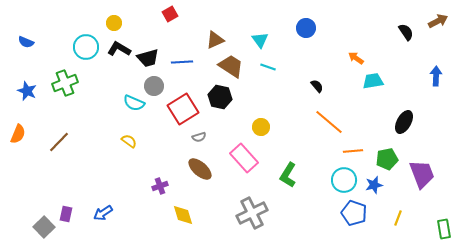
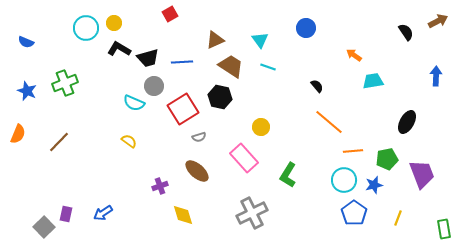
cyan circle at (86, 47): moved 19 px up
orange arrow at (356, 58): moved 2 px left, 3 px up
black ellipse at (404, 122): moved 3 px right
brown ellipse at (200, 169): moved 3 px left, 2 px down
blue pentagon at (354, 213): rotated 15 degrees clockwise
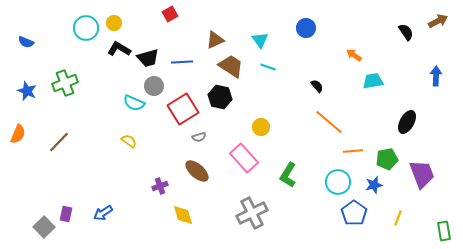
cyan circle at (344, 180): moved 6 px left, 2 px down
green rectangle at (444, 229): moved 2 px down
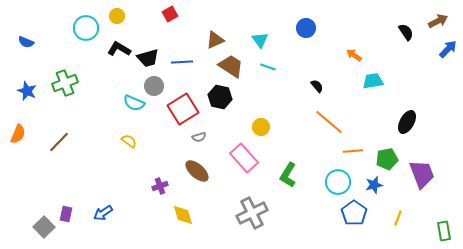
yellow circle at (114, 23): moved 3 px right, 7 px up
blue arrow at (436, 76): moved 12 px right, 27 px up; rotated 42 degrees clockwise
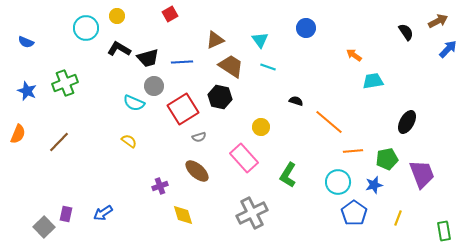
black semicircle at (317, 86): moved 21 px left, 15 px down; rotated 32 degrees counterclockwise
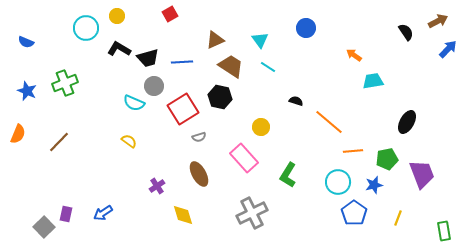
cyan line at (268, 67): rotated 14 degrees clockwise
brown ellipse at (197, 171): moved 2 px right, 3 px down; rotated 20 degrees clockwise
purple cross at (160, 186): moved 3 px left; rotated 14 degrees counterclockwise
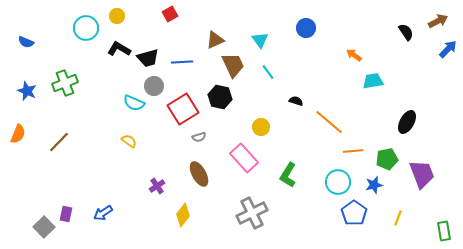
brown trapezoid at (231, 66): moved 2 px right, 1 px up; rotated 32 degrees clockwise
cyan line at (268, 67): moved 5 px down; rotated 21 degrees clockwise
yellow diamond at (183, 215): rotated 55 degrees clockwise
